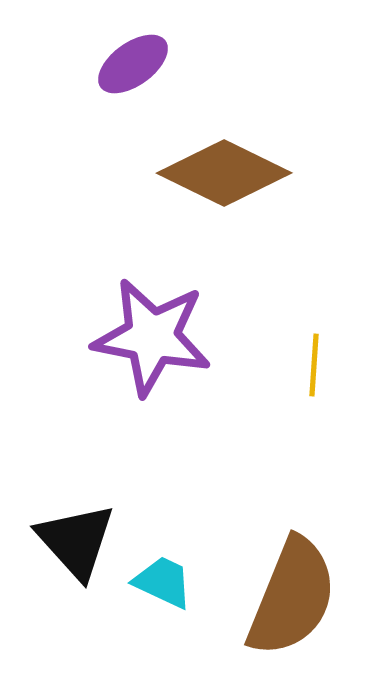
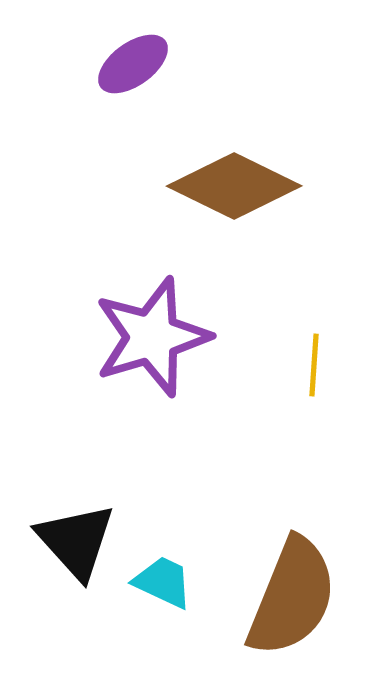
brown diamond: moved 10 px right, 13 px down
purple star: rotated 28 degrees counterclockwise
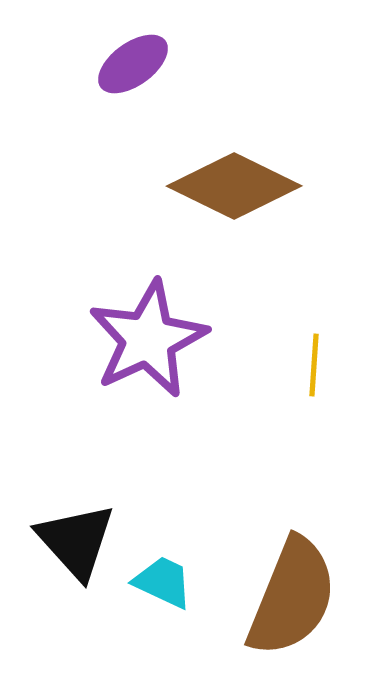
purple star: moved 4 px left, 2 px down; rotated 8 degrees counterclockwise
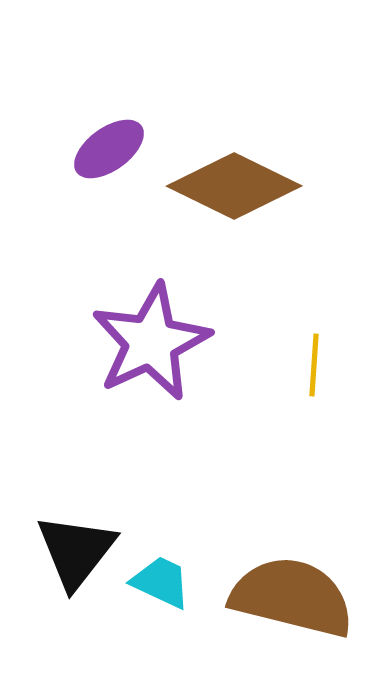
purple ellipse: moved 24 px left, 85 px down
purple star: moved 3 px right, 3 px down
black triangle: moved 10 px down; rotated 20 degrees clockwise
cyan trapezoid: moved 2 px left
brown semicircle: rotated 98 degrees counterclockwise
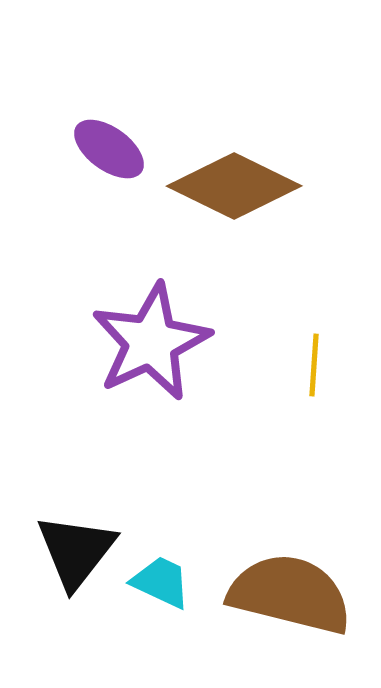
purple ellipse: rotated 72 degrees clockwise
brown semicircle: moved 2 px left, 3 px up
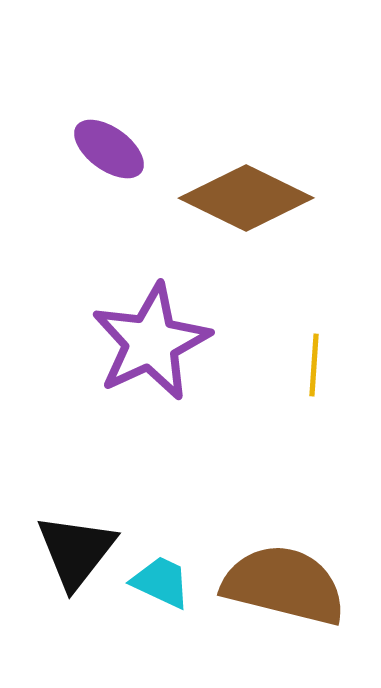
brown diamond: moved 12 px right, 12 px down
brown semicircle: moved 6 px left, 9 px up
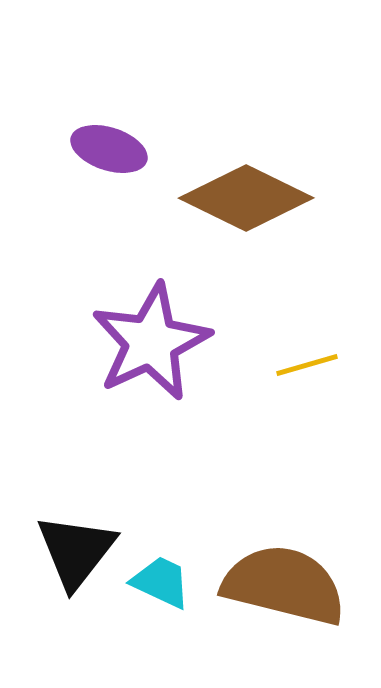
purple ellipse: rotated 18 degrees counterclockwise
yellow line: moved 7 px left; rotated 70 degrees clockwise
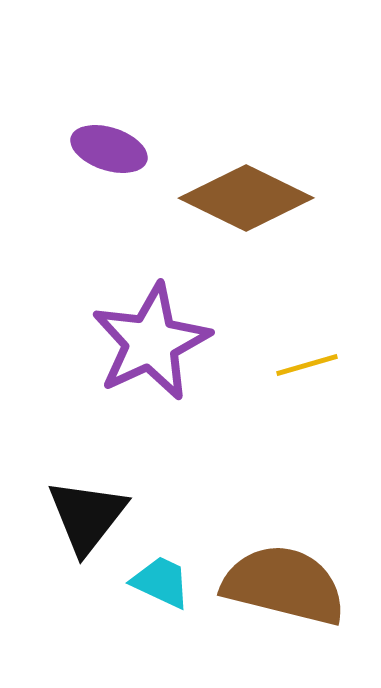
black triangle: moved 11 px right, 35 px up
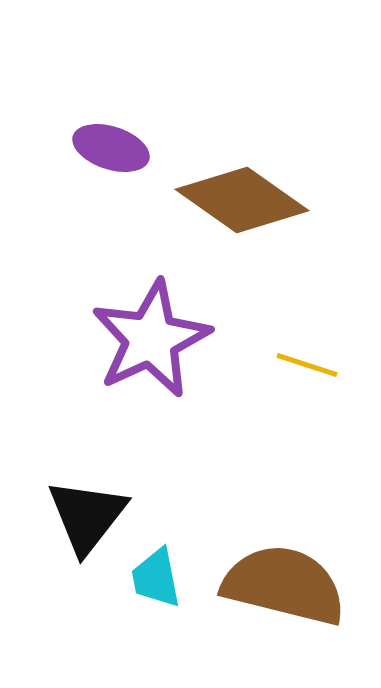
purple ellipse: moved 2 px right, 1 px up
brown diamond: moved 4 px left, 2 px down; rotated 9 degrees clockwise
purple star: moved 3 px up
yellow line: rotated 34 degrees clockwise
cyan trapezoid: moved 5 px left, 4 px up; rotated 126 degrees counterclockwise
